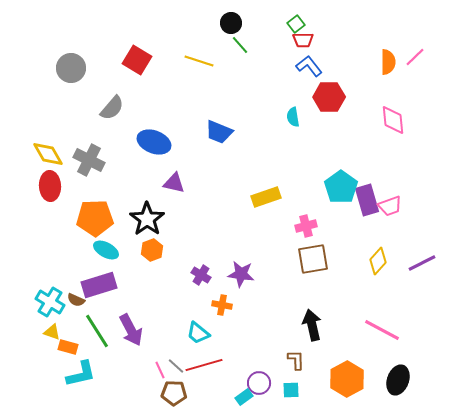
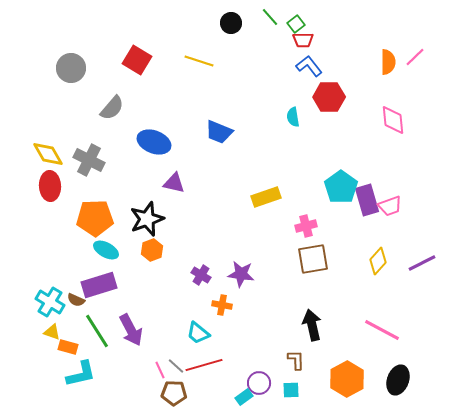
green line at (240, 45): moved 30 px right, 28 px up
black star at (147, 219): rotated 16 degrees clockwise
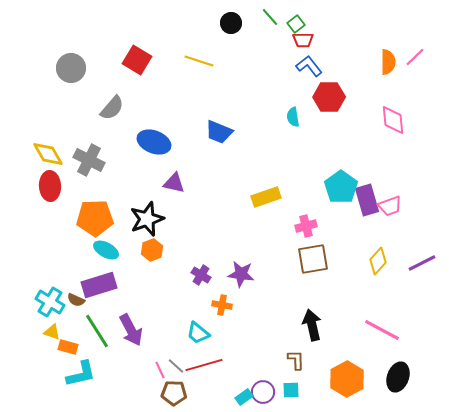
black ellipse at (398, 380): moved 3 px up
purple circle at (259, 383): moved 4 px right, 9 px down
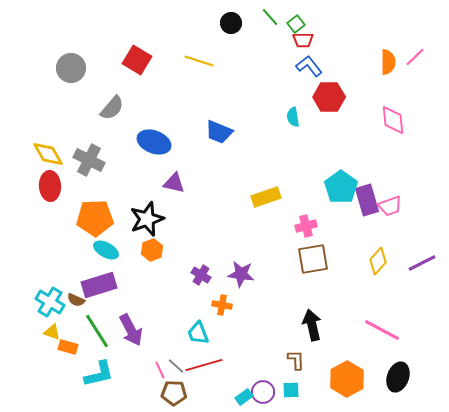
cyan trapezoid at (198, 333): rotated 30 degrees clockwise
cyan L-shape at (81, 374): moved 18 px right
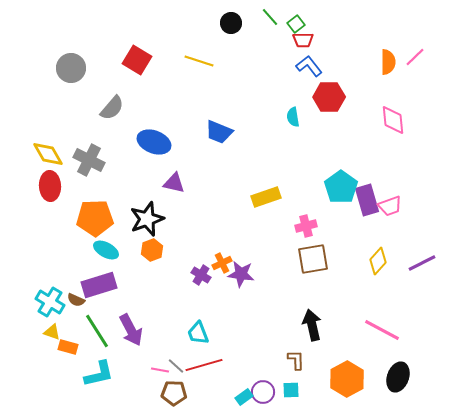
orange cross at (222, 305): moved 42 px up; rotated 36 degrees counterclockwise
pink line at (160, 370): rotated 54 degrees counterclockwise
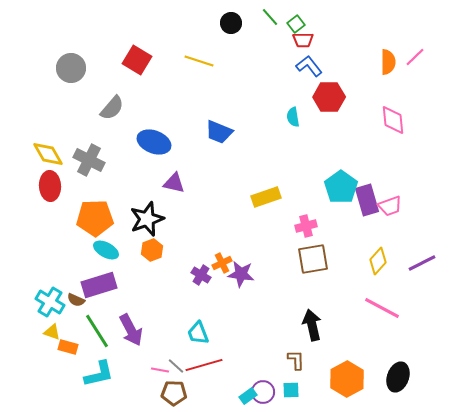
pink line at (382, 330): moved 22 px up
cyan rectangle at (244, 397): moved 4 px right, 1 px up
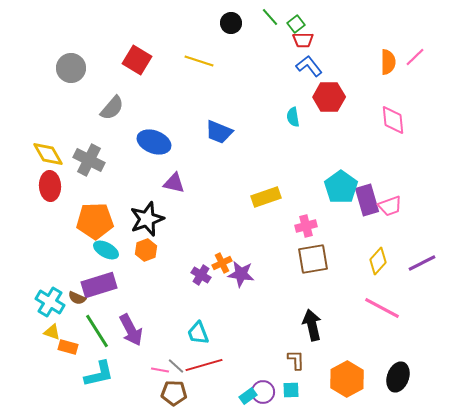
orange pentagon at (95, 218): moved 3 px down
orange hexagon at (152, 250): moved 6 px left
brown semicircle at (76, 300): moved 1 px right, 2 px up
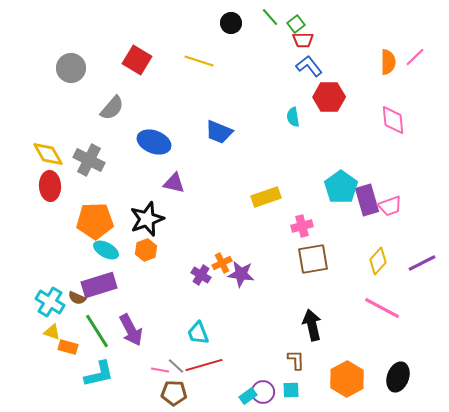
pink cross at (306, 226): moved 4 px left
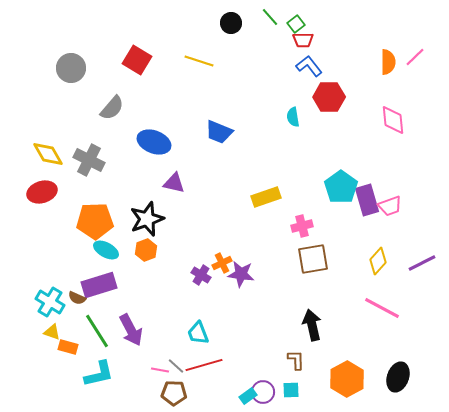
red ellipse at (50, 186): moved 8 px left, 6 px down; rotated 76 degrees clockwise
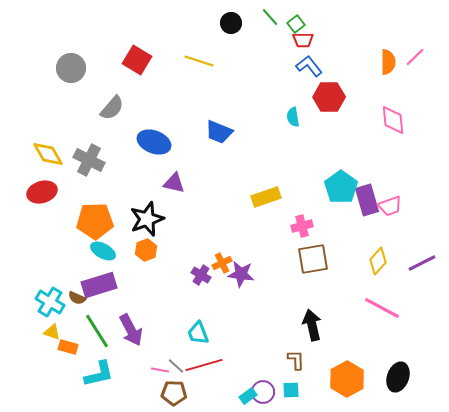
cyan ellipse at (106, 250): moved 3 px left, 1 px down
